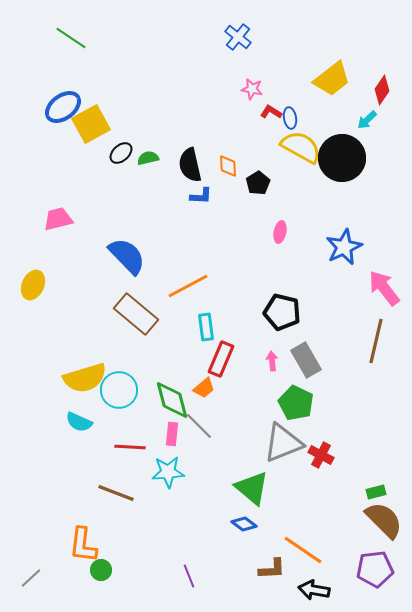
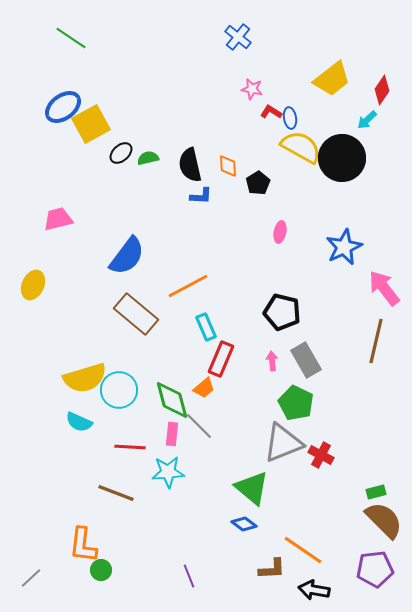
blue semicircle at (127, 256): rotated 81 degrees clockwise
cyan rectangle at (206, 327): rotated 16 degrees counterclockwise
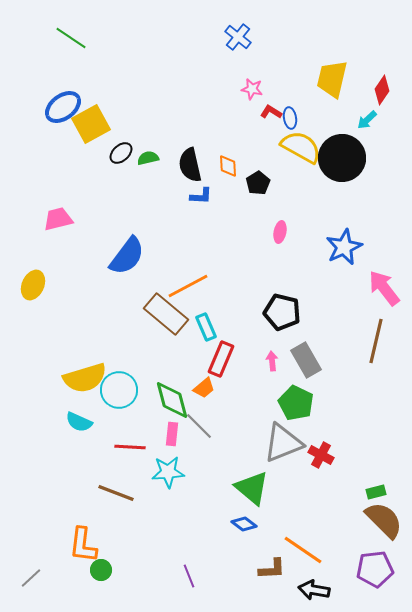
yellow trapezoid at (332, 79): rotated 141 degrees clockwise
brown rectangle at (136, 314): moved 30 px right
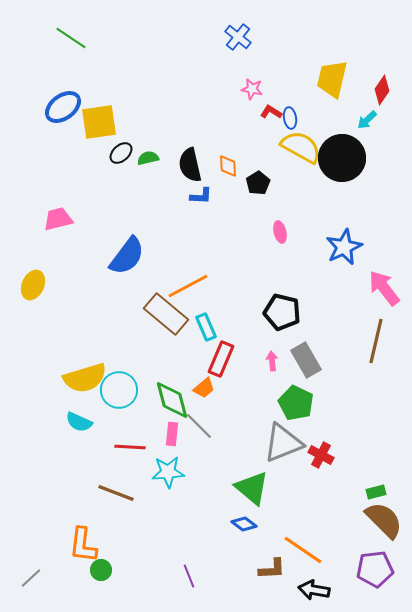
yellow square at (91, 124): moved 8 px right, 2 px up; rotated 21 degrees clockwise
pink ellipse at (280, 232): rotated 25 degrees counterclockwise
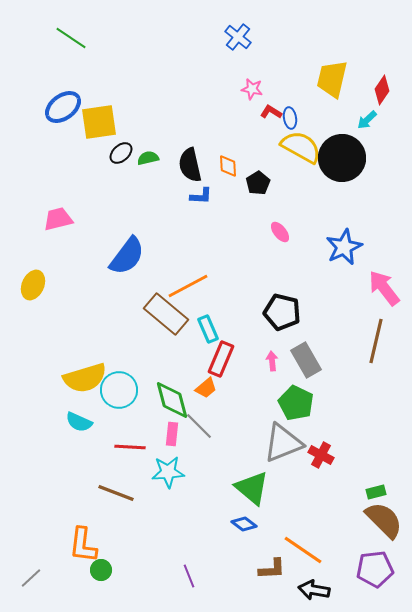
pink ellipse at (280, 232): rotated 25 degrees counterclockwise
cyan rectangle at (206, 327): moved 2 px right, 2 px down
orange trapezoid at (204, 388): moved 2 px right
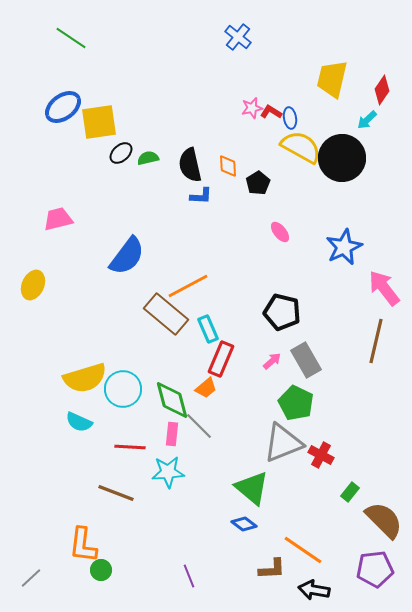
pink star at (252, 89): moved 19 px down; rotated 25 degrees counterclockwise
pink arrow at (272, 361): rotated 54 degrees clockwise
cyan circle at (119, 390): moved 4 px right, 1 px up
green rectangle at (376, 492): moved 26 px left; rotated 36 degrees counterclockwise
